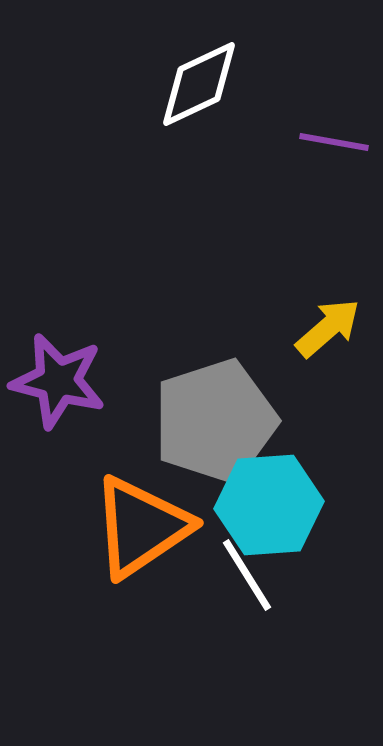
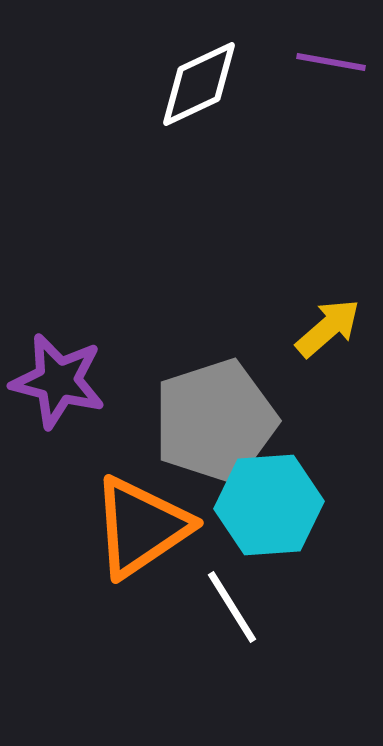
purple line: moved 3 px left, 80 px up
white line: moved 15 px left, 32 px down
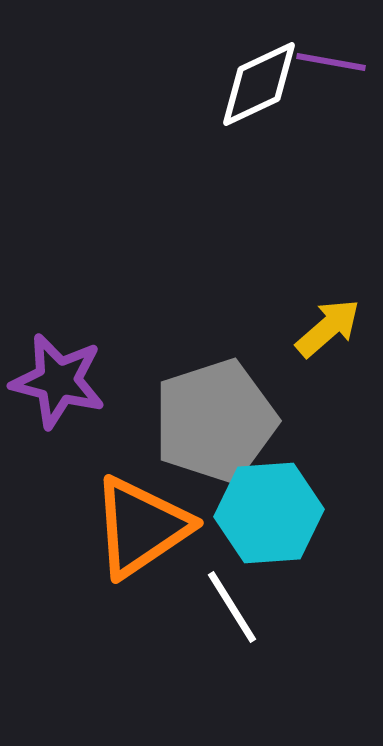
white diamond: moved 60 px right
cyan hexagon: moved 8 px down
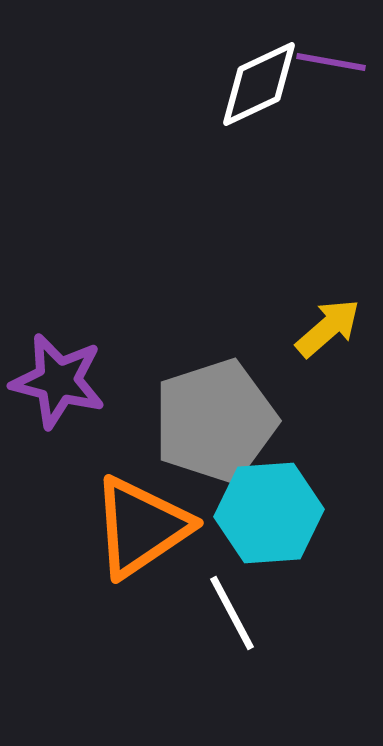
white line: moved 6 px down; rotated 4 degrees clockwise
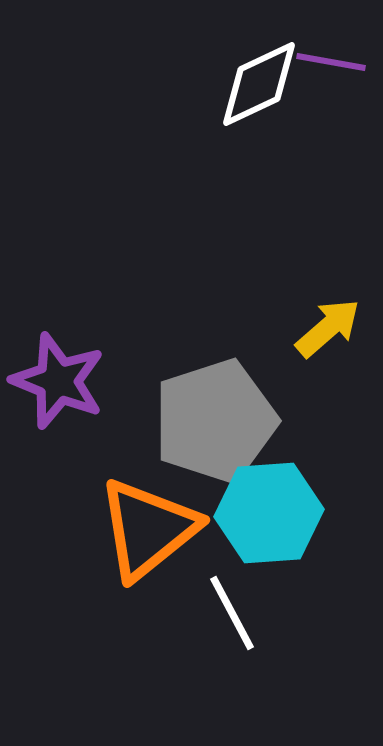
purple star: rotated 8 degrees clockwise
orange triangle: moved 7 px right, 2 px down; rotated 5 degrees counterclockwise
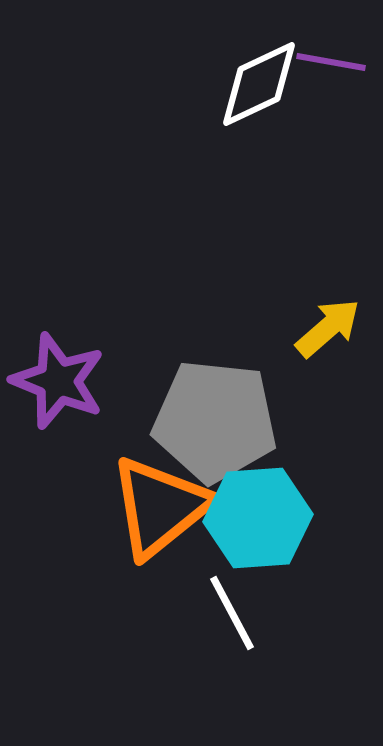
gray pentagon: rotated 24 degrees clockwise
cyan hexagon: moved 11 px left, 5 px down
orange triangle: moved 12 px right, 22 px up
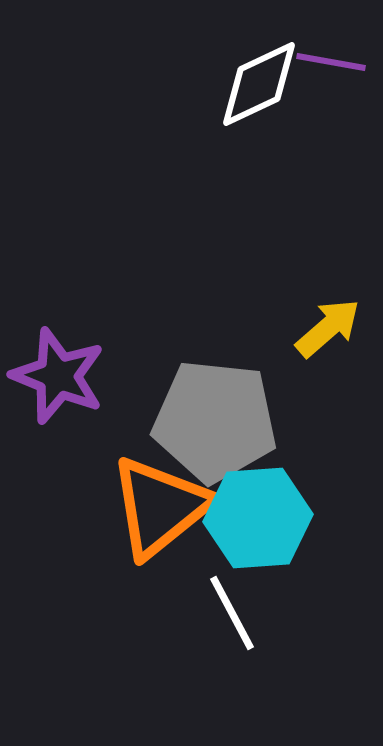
purple star: moved 5 px up
